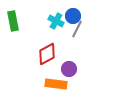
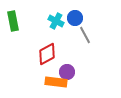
blue circle: moved 2 px right, 2 px down
gray line: moved 8 px right, 6 px down; rotated 54 degrees counterclockwise
purple circle: moved 2 px left, 3 px down
orange rectangle: moved 2 px up
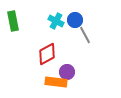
blue circle: moved 2 px down
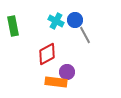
green rectangle: moved 5 px down
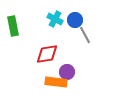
cyan cross: moved 1 px left, 2 px up
red diamond: rotated 20 degrees clockwise
